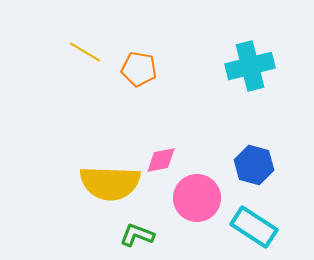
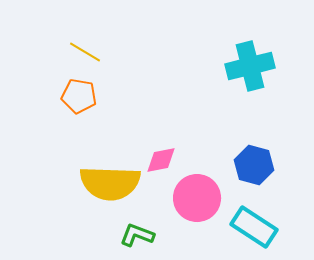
orange pentagon: moved 60 px left, 27 px down
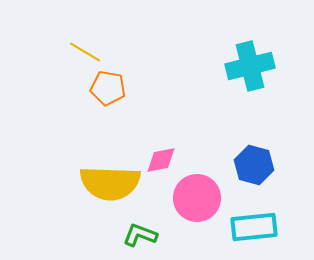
orange pentagon: moved 29 px right, 8 px up
cyan rectangle: rotated 39 degrees counterclockwise
green L-shape: moved 3 px right
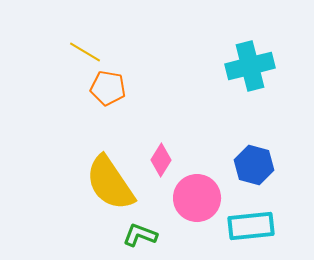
pink diamond: rotated 48 degrees counterclockwise
yellow semicircle: rotated 54 degrees clockwise
cyan rectangle: moved 3 px left, 1 px up
